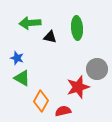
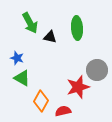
green arrow: rotated 115 degrees counterclockwise
gray circle: moved 1 px down
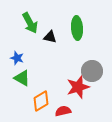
gray circle: moved 5 px left, 1 px down
orange diamond: rotated 30 degrees clockwise
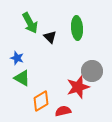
black triangle: rotated 32 degrees clockwise
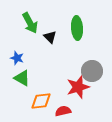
orange diamond: rotated 25 degrees clockwise
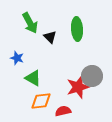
green ellipse: moved 1 px down
gray circle: moved 5 px down
green triangle: moved 11 px right
